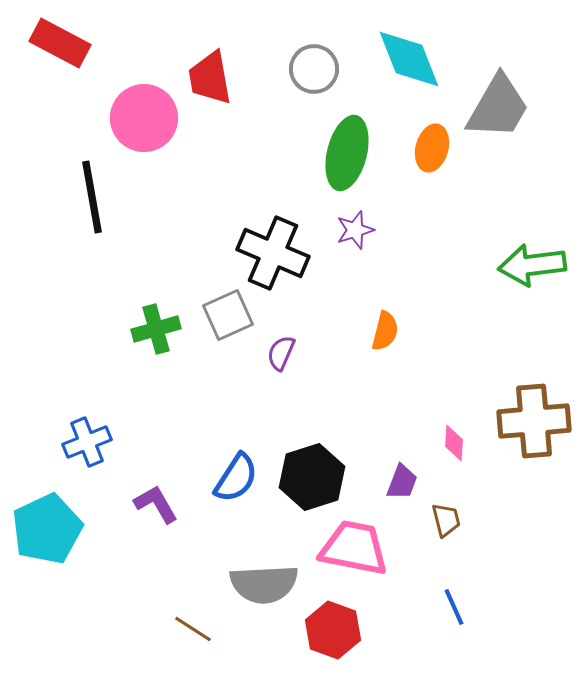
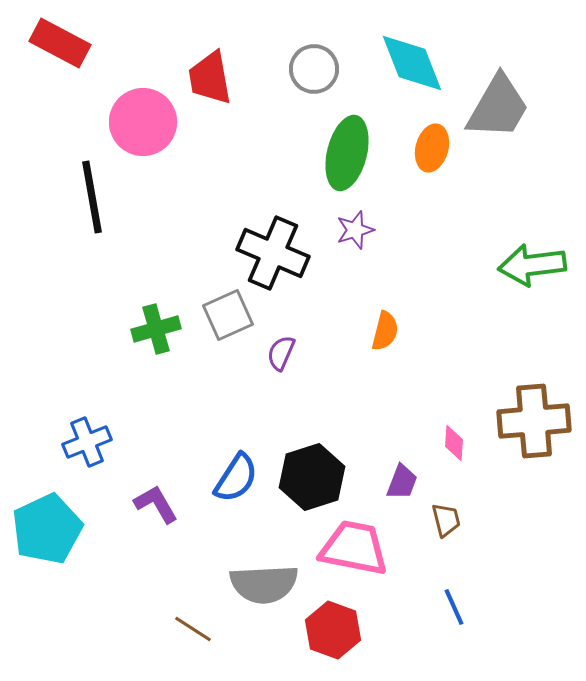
cyan diamond: moved 3 px right, 4 px down
pink circle: moved 1 px left, 4 px down
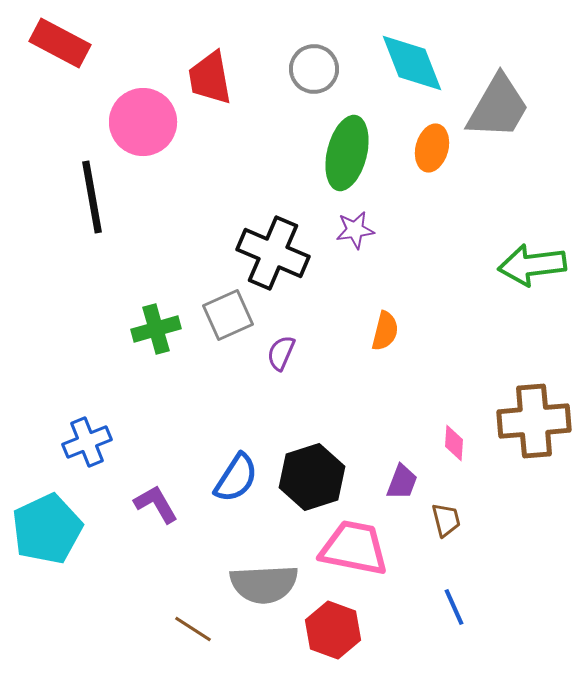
purple star: rotated 9 degrees clockwise
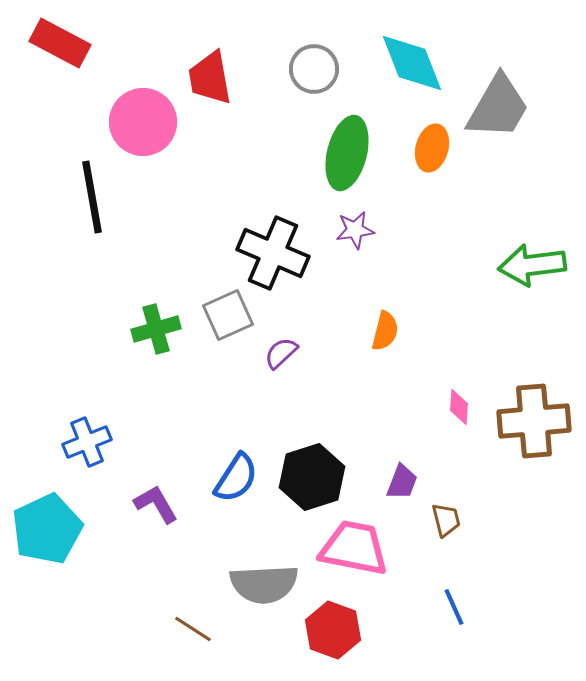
purple semicircle: rotated 24 degrees clockwise
pink diamond: moved 5 px right, 36 px up
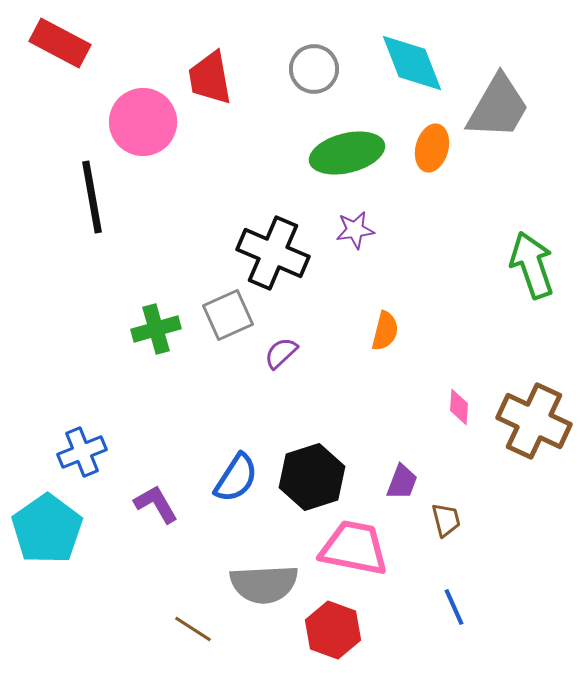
green ellipse: rotated 62 degrees clockwise
green arrow: rotated 78 degrees clockwise
brown cross: rotated 30 degrees clockwise
blue cross: moved 5 px left, 10 px down
cyan pentagon: rotated 10 degrees counterclockwise
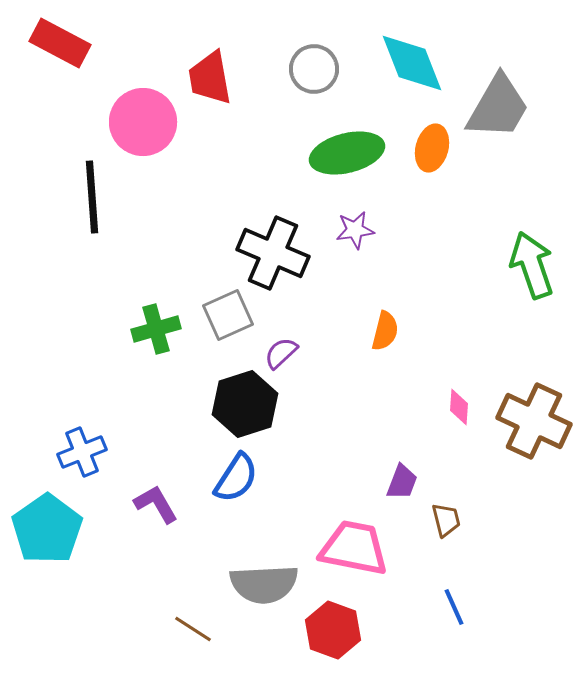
black line: rotated 6 degrees clockwise
black hexagon: moved 67 px left, 73 px up
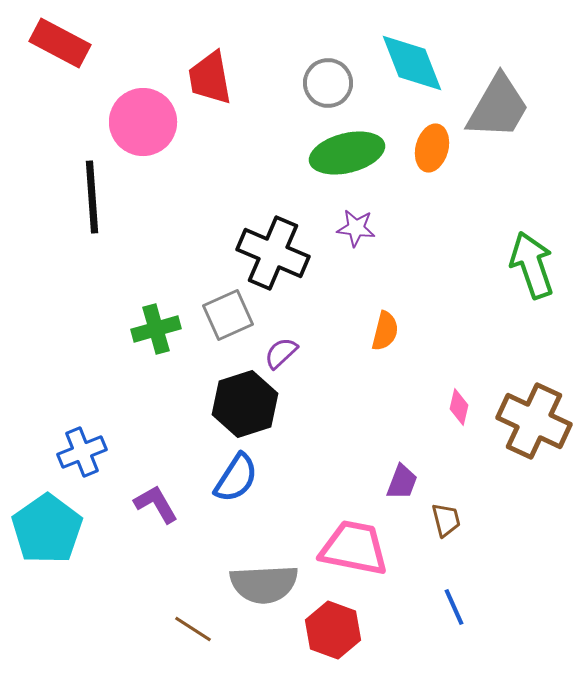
gray circle: moved 14 px right, 14 px down
purple star: moved 1 px right, 2 px up; rotated 15 degrees clockwise
pink diamond: rotated 9 degrees clockwise
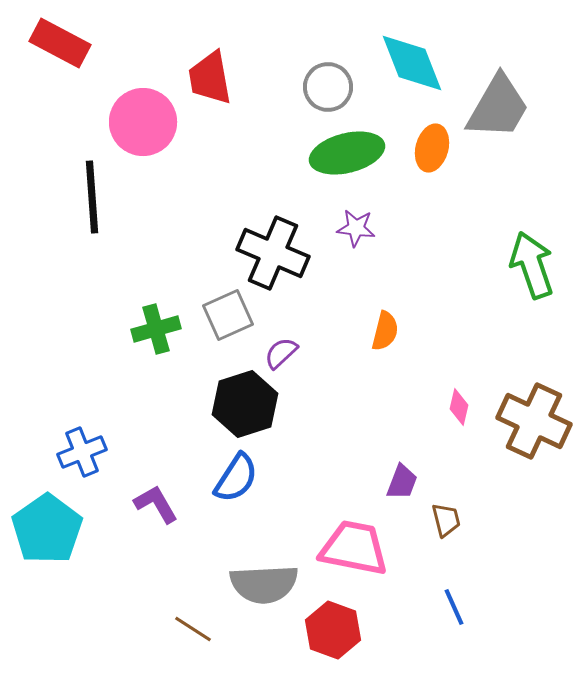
gray circle: moved 4 px down
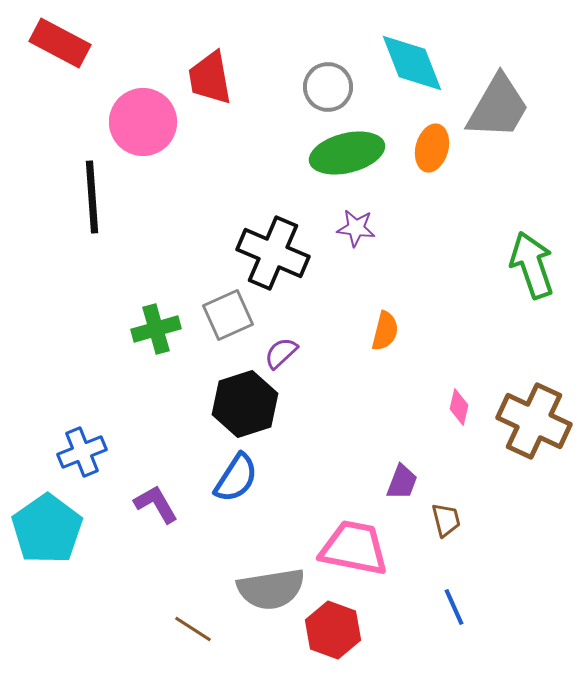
gray semicircle: moved 7 px right, 5 px down; rotated 6 degrees counterclockwise
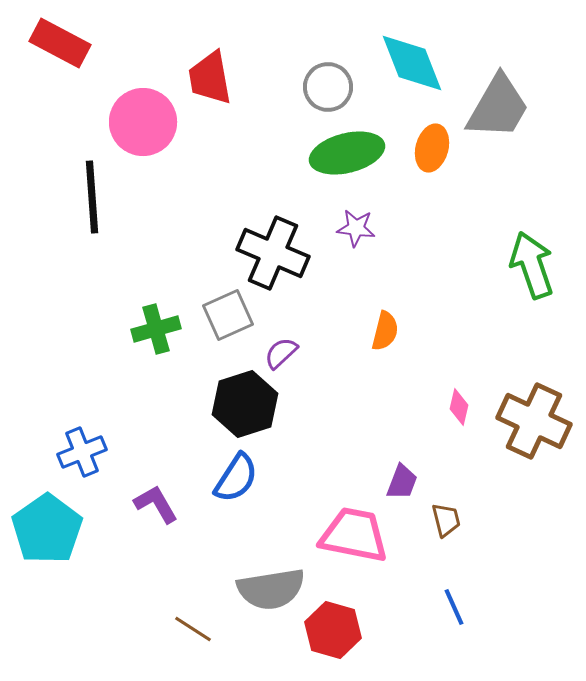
pink trapezoid: moved 13 px up
red hexagon: rotated 4 degrees counterclockwise
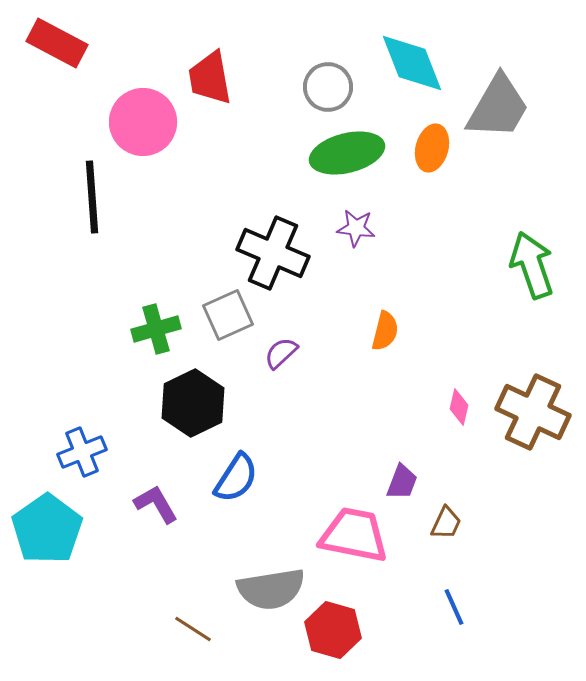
red rectangle: moved 3 px left
black hexagon: moved 52 px left, 1 px up; rotated 8 degrees counterclockwise
brown cross: moved 1 px left, 9 px up
brown trapezoid: moved 3 px down; rotated 39 degrees clockwise
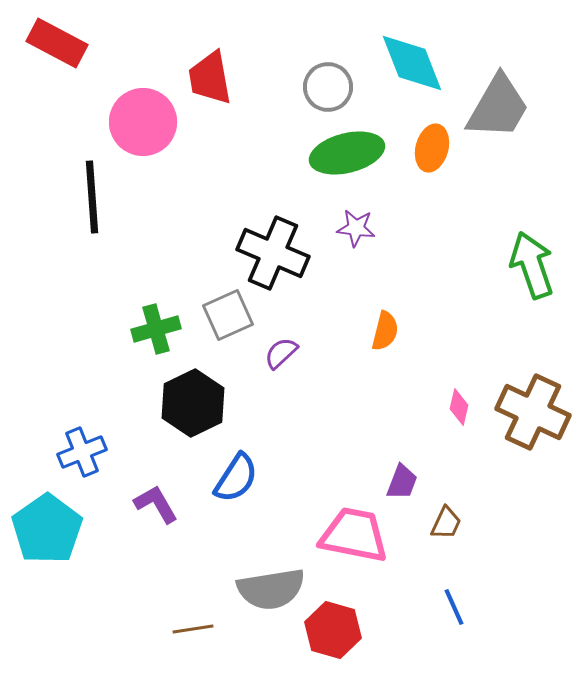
brown line: rotated 42 degrees counterclockwise
